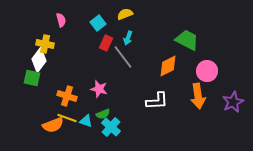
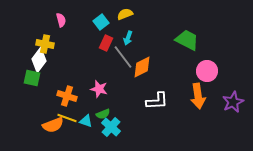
cyan square: moved 3 px right, 1 px up
orange diamond: moved 26 px left, 1 px down
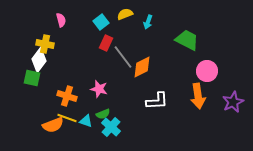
cyan arrow: moved 20 px right, 16 px up
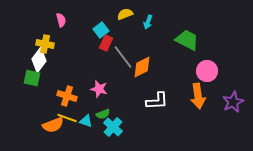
cyan square: moved 8 px down
cyan cross: moved 2 px right
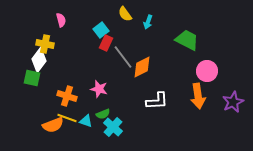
yellow semicircle: rotated 105 degrees counterclockwise
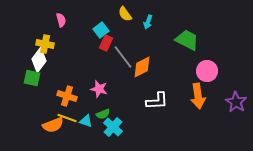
purple star: moved 3 px right; rotated 15 degrees counterclockwise
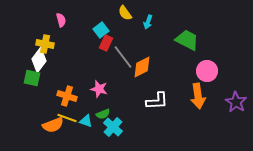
yellow semicircle: moved 1 px up
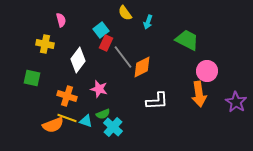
white diamond: moved 39 px right
orange arrow: moved 1 px right, 2 px up
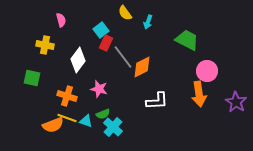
yellow cross: moved 1 px down
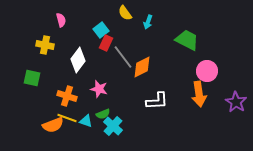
cyan cross: moved 1 px up
